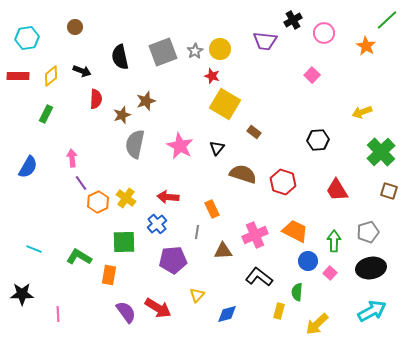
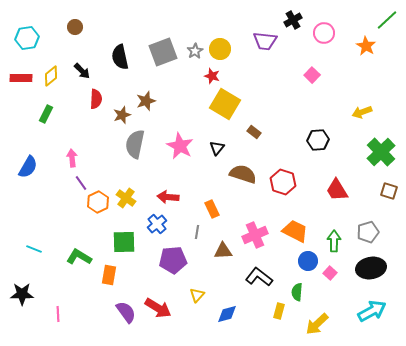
black arrow at (82, 71): rotated 24 degrees clockwise
red rectangle at (18, 76): moved 3 px right, 2 px down
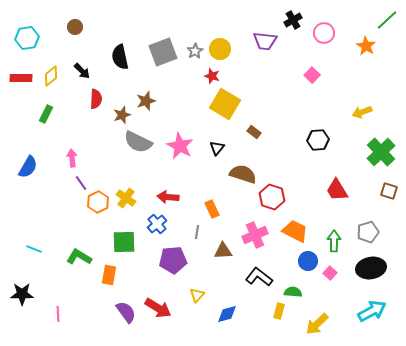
gray semicircle at (135, 144): moved 3 px right, 2 px up; rotated 76 degrees counterclockwise
red hexagon at (283, 182): moved 11 px left, 15 px down
green semicircle at (297, 292): moved 4 px left; rotated 90 degrees clockwise
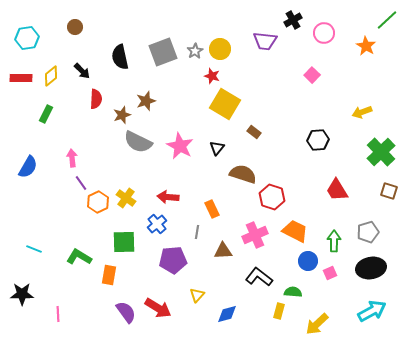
pink square at (330, 273): rotated 24 degrees clockwise
